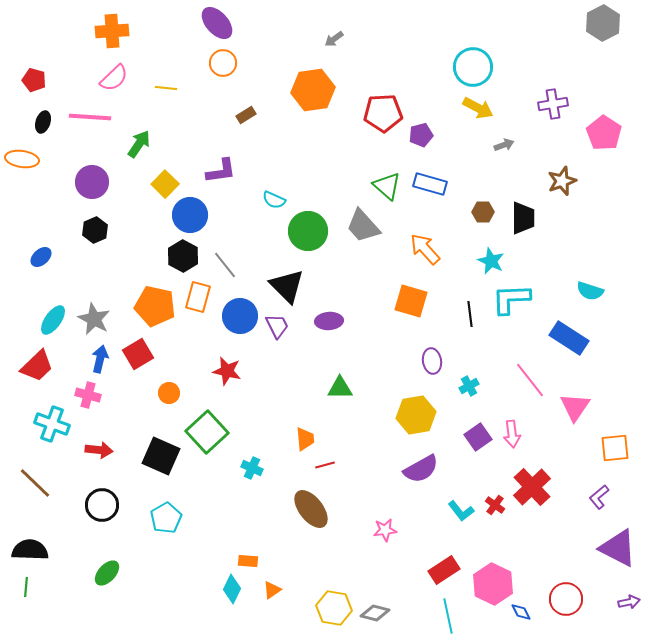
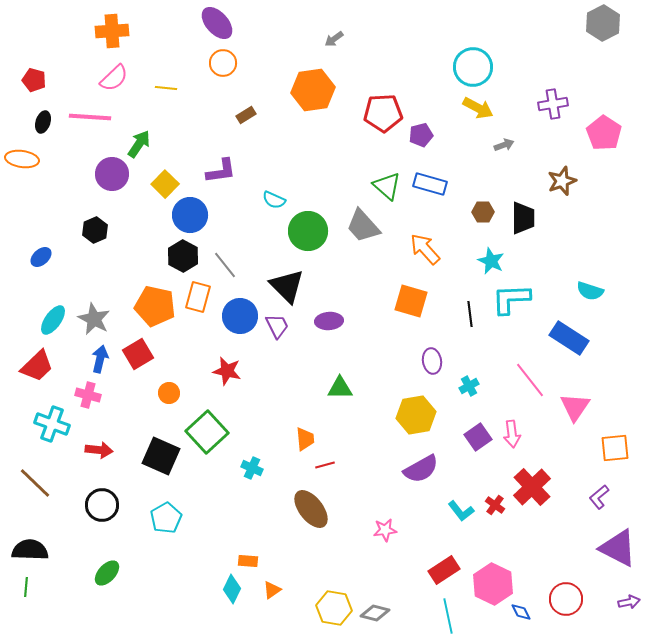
purple circle at (92, 182): moved 20 px right, 8 px up
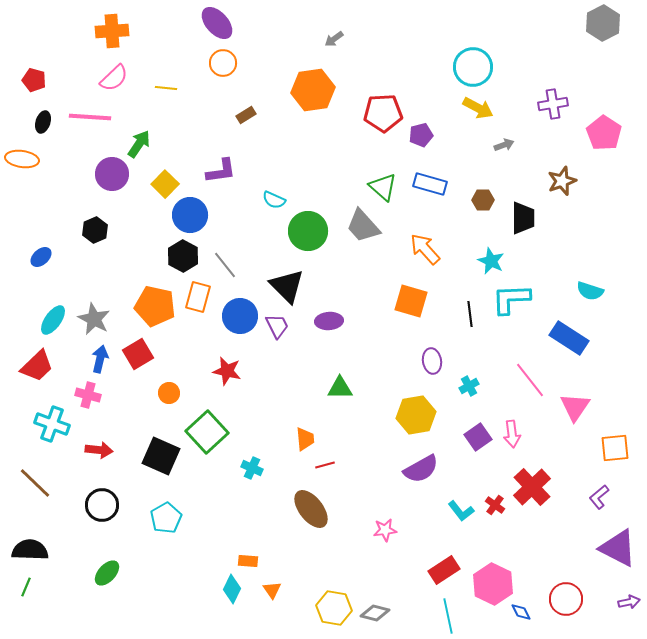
green triangle at (387, 186): moved 4 px left, 1 px down
brown hexagon at (483, 212): moved 12 px up
green line at (26, 587): rotated 18 degrees clockwise
orange triangle at (272, 590): rotated 30 degrees counterclockwise
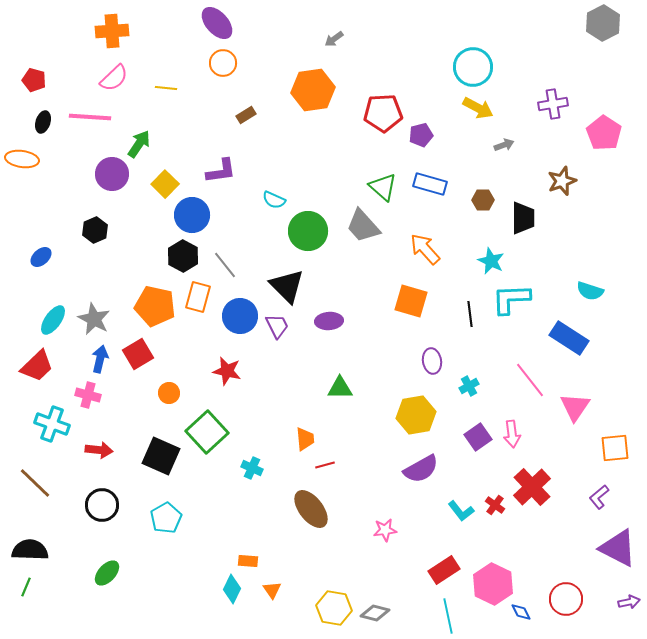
blue circle at (190, 215): moved 2 px right
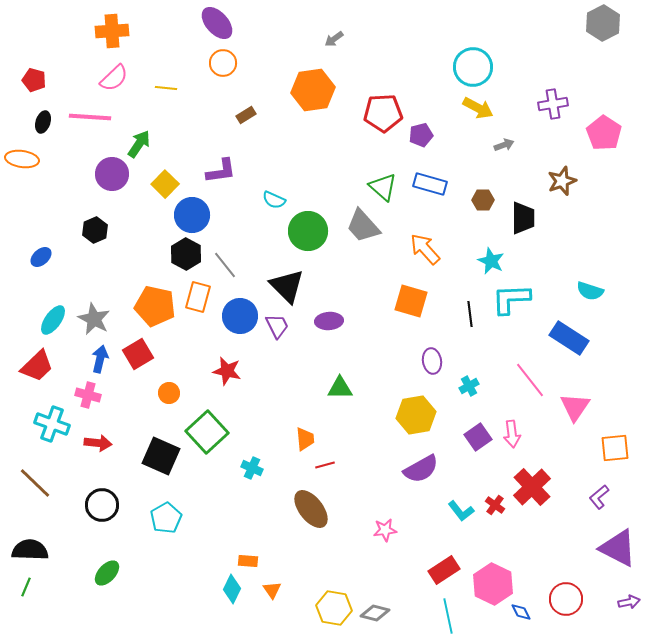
black hexagon at (183, 256): moved 3 px right, 2 px up
red arrow at (99, 450): moved 1 px left, 7 px up
